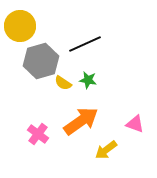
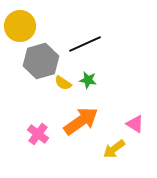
pink triangle: rotated 12 degrees clockwise
yellow arrow: moved 8 px right, 1 px up
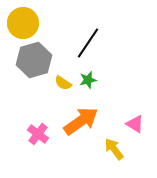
yellow circle: moved 3 px right, 3 px up
black line: moved 3 px right, 1 px up; rotated 32 degrees counterclockwise
gray hexagon: moved 7 px left, 1 px up
green star: rotated 24 degrees counterclockwise
yellow arrow: rotated 90 degrees clockwise
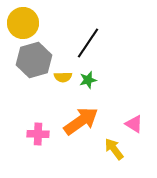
yellow semicircle: moved 6 px up; rotated 36 degrees counterclockwise
pink triangle: moved 1 px left
pink cross: rotated 35 degrees counterclockwise
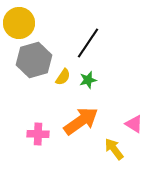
yellow circle: moved 4 px left
yellow semicircle: rotated 54 degrees counterclockwise
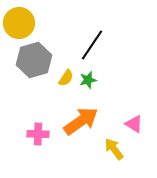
black line: moved 4 px right, 2 px down
yellow semicircle: moved 3 px right, 1 px down
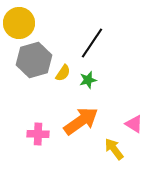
black line: moved 2 px up
yellow semicircle: moved 3 px left, 5 px up
